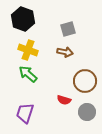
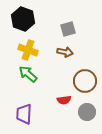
red semicircle: rotated 24 degrees counterclockwise
purple trapezoid: moved 1 px left, 1 px down; rotated 15 degrees counterclockwise
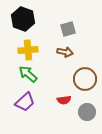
yellow cross: rotated 24 degrees counterclockwise
brown circle: moved 2 px up
purple trapezoid: moved 1 px right, 12 px up; rotated 135 degrees counterclockwise
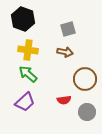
yellow cross: rotated 12 degrees clockwise
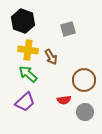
black hexagon: moved 2 px down
brown arrow: moved 14 px left, 5 px down; rotated 49 degrees clockwise
brown circle: moved 1 px left, 1 px down
gray circle: moved 2 px left
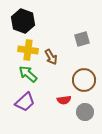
gray square: moved 14 px right, 10 px down
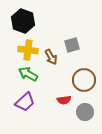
gray square: moved 10 px left, 6 px down
green arrow: rotated 12 degrees counterclockwise
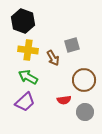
brown arrow: moved 2 px right, 1 px down
green arrow: moved 3 px down
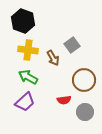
gray square: rotated 21 degrees counterclockwise
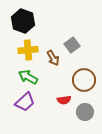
yellow cross: rotated 12 degrees counterclockwise
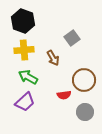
gray square: moved 7 px up
yellow cross: moved 4 px left
red semicircle: moved 5 px up
